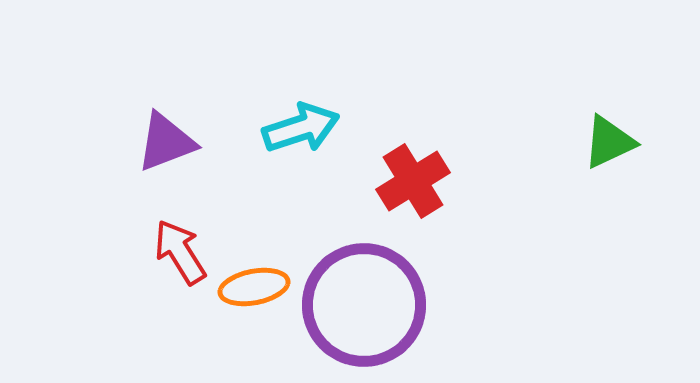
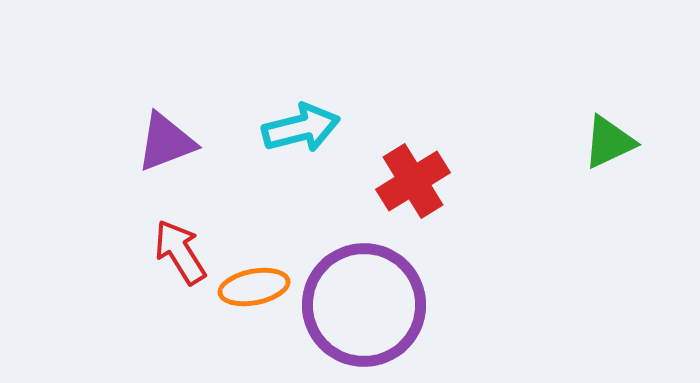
cyan arrow: rotated 4 degrees clockwise
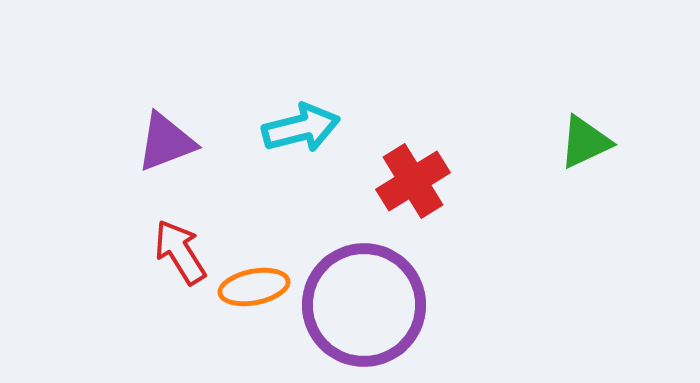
green triangle: moved 24 px left
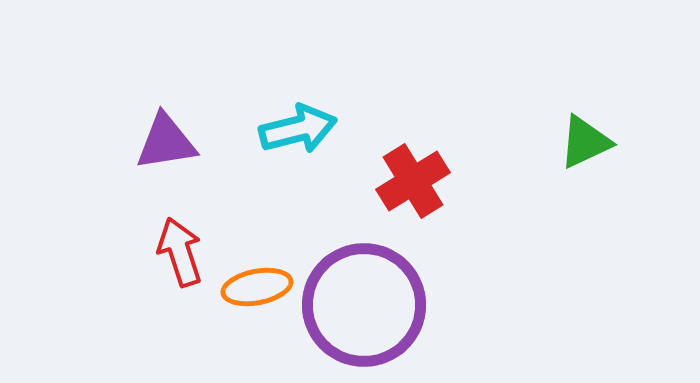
cyan arrow: moved 3 px left, 1 px down
purple triangle: rotated 12 degrees clockwise
red arrow: rotated 14 degrees clockwise
orange ellipse: moved 3 px right
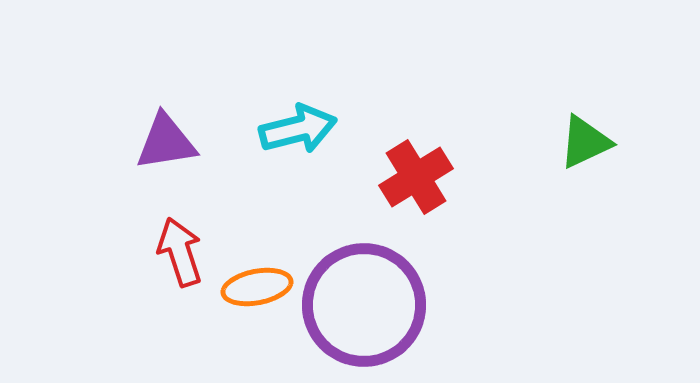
red cross: moved 3 px right, 4 px up
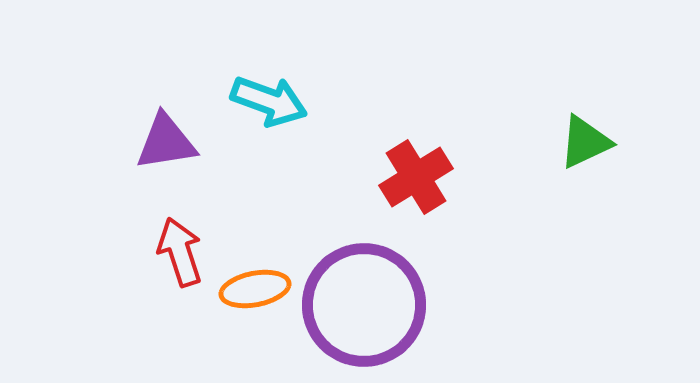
cyan arrow: moved 29 px left, 28 px up; rotated 34 degrees clockwise
orange ellipse: moved 2 px left, 2 px down
